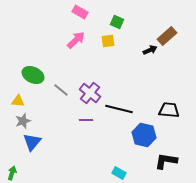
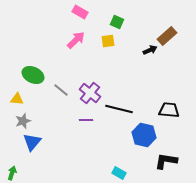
yellow triangle: moved 1 px left, 2 px up
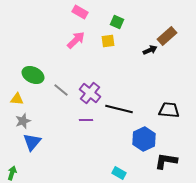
blue hexagon: moved 4 px down; rotated 20 degrees clockwise
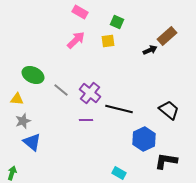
black trapezoid: rotated 35 degrees clockwise
blue triangle: rotated 30 degrees counterclockwise
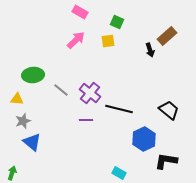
black arrow: rotated 96 degrees clockwise
green ellipse: rotated 30 degrees counterclockwise
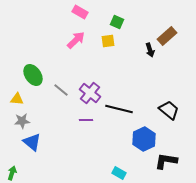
green ellipse: rotated 60 degrees clockwise
gray star: moved 1 px left; rotated 14 degrees clockwise
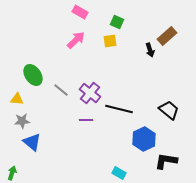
yellow square: moved 2 px right
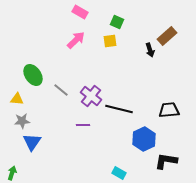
purple cross: moved 1 px right, 3 px down
black trapezoid: rotated 45 degrees counterclockwise
purple line: moved 3 px left, 5 px down
blue triangle: rotated 24 degrees clockwise
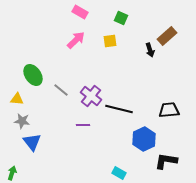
green square: moved 4 px right, 4 px up
gray star: rotated 14 degrees clockwise
blue triangle: rotated 12 degrees counterclockwise
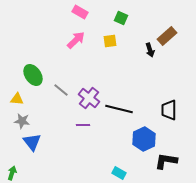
purple cross: moved 2 px left, 2 px down
black trapezoid: rotated 85 degrees counterclockwise
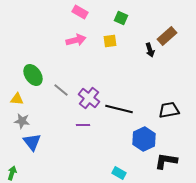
pink arrow: rotated 30 degrees clockwise
black trapezoid: rotated 80 degrees clockwise
